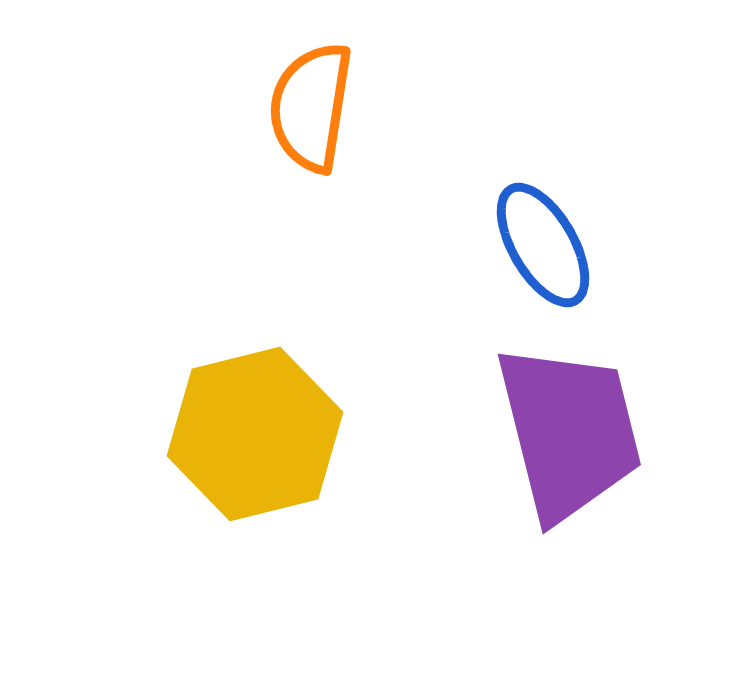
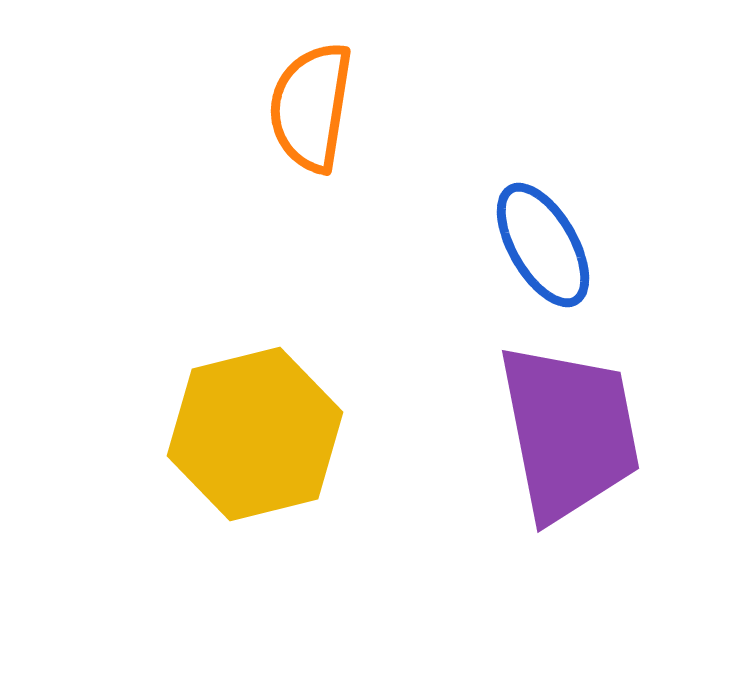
purple trapezoid: rotated 3 degrees clockwise
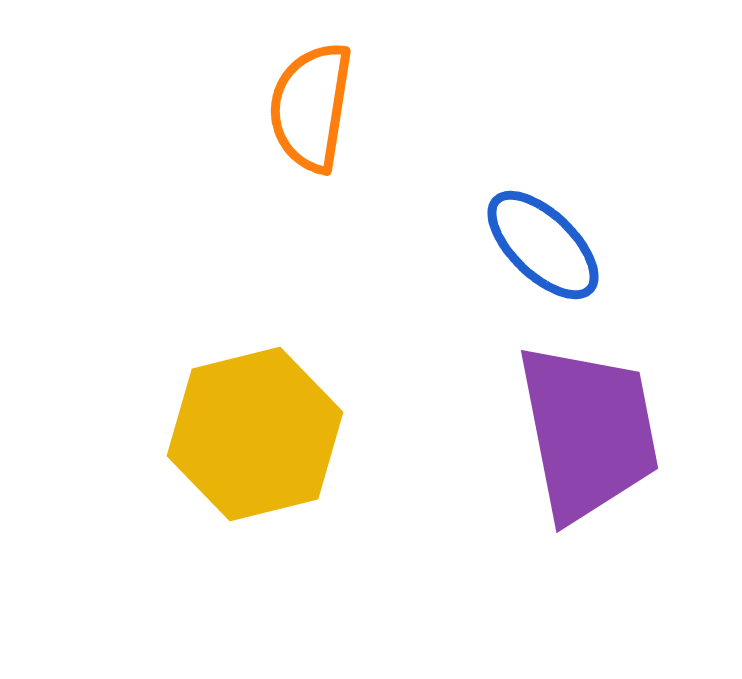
blue ellipse: rotated 16 degrees counterclockwise
purple trapezoid: moved 19 px right
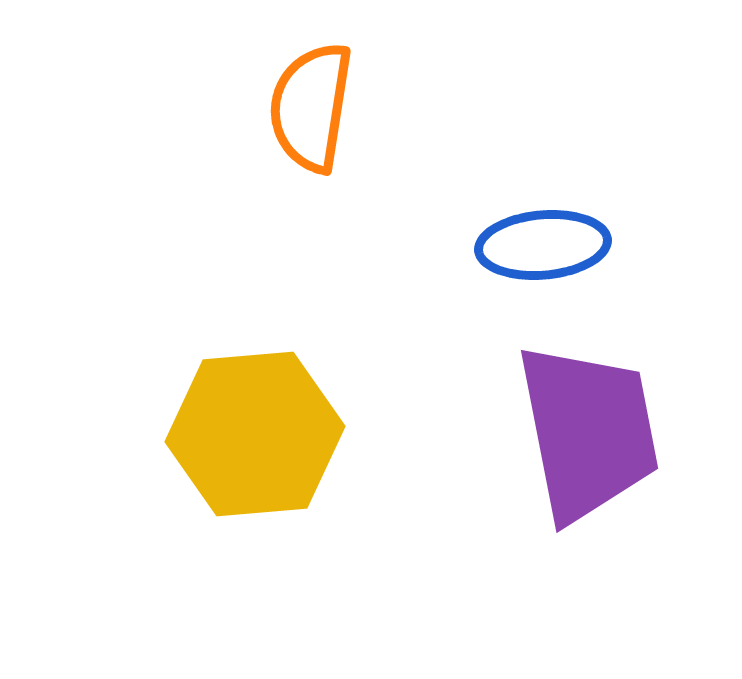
blue ellipse: rotated 49 degrees counterclockwise
yellow hexagon: rotated 9 degrees clockwise
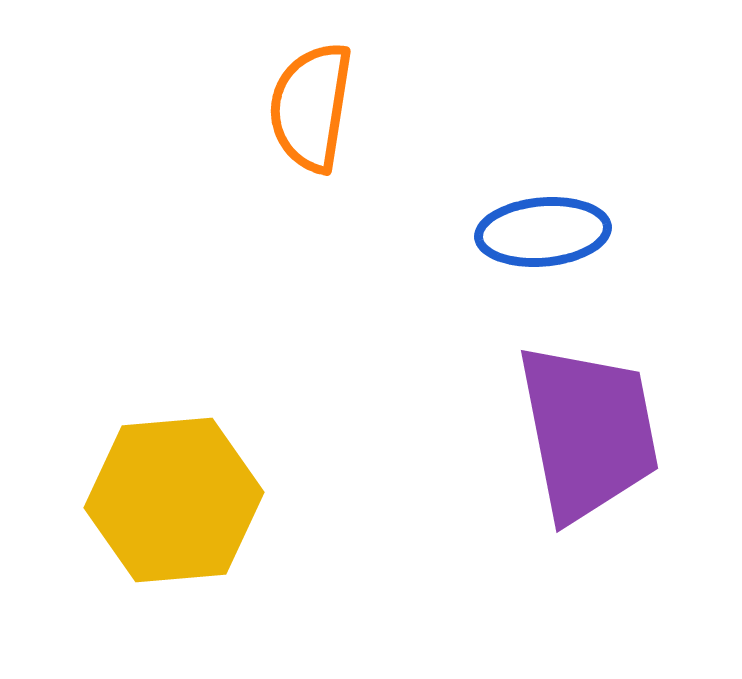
blue ellipse: moved 13 px up
yellow hexagon: moved 81 px left, 66 px down
